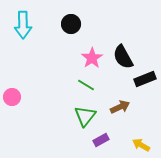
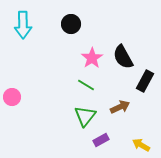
black rectangle: moved 2 px down; rotated 40 degrees counterclockwise
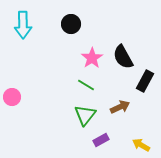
green triangle: moved 1 px up
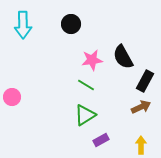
pink star: moved 2 px down; rotated 25 degrees clockwise
brown arrow: moved 21 px right
green triangle: rotated 20 degrees clockwise
yellow arrow: rotated 60 degrees clockwise
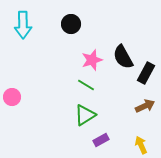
pink star: rotated 10 degrees counterclockwise
black rectangle: moved 1 px right, 8 px up
brown arrow: moved 4 px right, 1 px up
yellow arrow: rotated 24 degrees counterclockwise
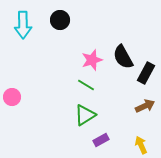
black circle: moved 11 px left, 4 px up
